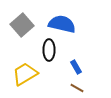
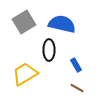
gray square: moved 2 px right, 3 px up; rotated 10 degrees clockwise
blue rectangle: moved 2 px up
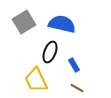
black ellipse: moved 1 px right, 2 px down; rotated 20 degrees clockwise
blue rectangle: moved 2 px left
yellow trapezoid: moved 11 px right, 6 px down; rotated 84 degrees counterclockwise
